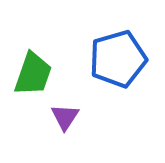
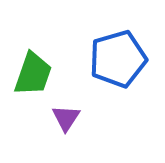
purple triangle: moved 1 px right, 1 px down
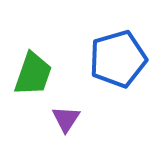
purple triangle: moved 1 px down
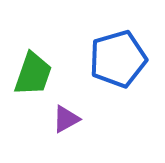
purple triangle: rotated 28 degrees clockwise
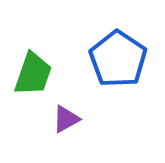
blue pentagon: rotated 22 degrees counterclockwise
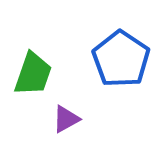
blue pentagon: moved 3 px right
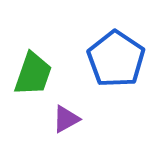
blue pentagon: moved 5 px left
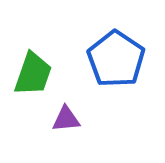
purple triangle: rotated 24 degrees clockwise
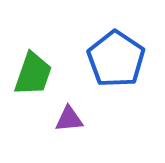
purple triangle: moved 3 px right
